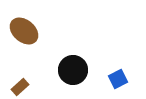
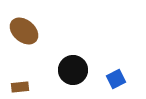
blue square: moved 2 px left
brown rectangle: rotated 36 degrees clockwise
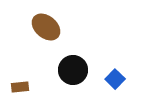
brown ellipse: moved 22 px right, 4 px up
blue square: moved 1 px left; rotated 18 degrees counterclockwise
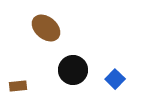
brown ellipse: moved 1 px down
brown rectangle: moved 2 px left, 1 px up
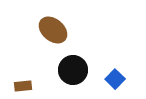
brown ellipse: moved 7 px right, 2 px down
brown rectangle: moved 5 px right
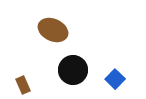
brown ellipse: rotated 16 degrees counterclockwise
brown rectangle: moved 1 px up; rotated 72 degrees clockwise
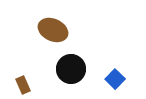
black circle: moved 2 px left, 1 px up
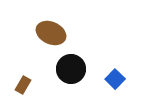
brown ellipse: moved 2 px left, 3 px down
brown rectangle: rotated 54 degrees clockwise
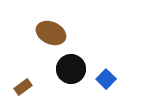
blue square: moved 9 px left
brown rectangle: moved 2 px down; rotated 24 degrees clockwise
